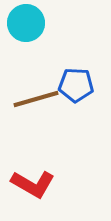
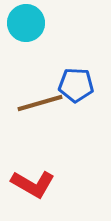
brown line: moved 4 px right, 4 px down
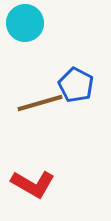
cyan circle: moved 1 px left
blue pentagon: rotated 24 degrees clockwise
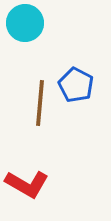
brown line: rotated 69 degrees counterclockwise
red L-shape: moved 6 px left
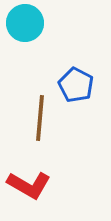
brown line: moved 15 px down
red L-shape: moved 2 px right, 1 px down
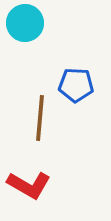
blue pentagon: rotated 24 degrees counterclockwise
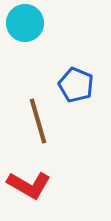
blue pentagon: rotated 20 degrees clockwise
brown line: moved 2 px left, 3 px down; rotated 21 degrees counterclockwise
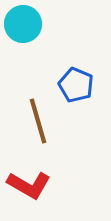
cyan circle: moved 2 px left, 1 px down
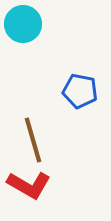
blue pentagon: moved 4 px right, 6 px down; rotated 12 degrees counterclockwise
brown line: moved 5 px left, 19 px down
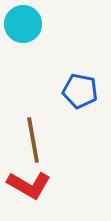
brown line: rotated 6 degrees clockwise
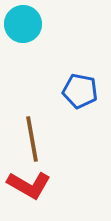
brown line: moved 1 px left, 1 px up
